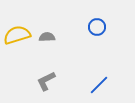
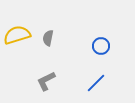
blue circle: moved 4 px right, 19 px down
gray semicircle: moved 1 px right, 1 px down; rotated 77 degrees counterclockwise
blue line: moved 3 px left, 2 px up
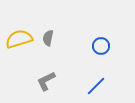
yellow semicircle: moved 2 px right, 4 px down
blue line: moved 3 px down
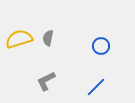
blue line: moved 1 px down
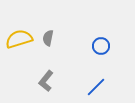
gray L-shape: rotated 25 degrees counterclockwise
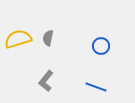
yellow semicircle: moved 1 px left
blue line: rotated 65 degrees clockwise
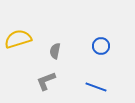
gray semicircle: moved 7 px right, 13 px down
gray L-shape: rotated 30 degrees clockwise
